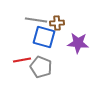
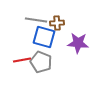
gray pentagon: moved 5 px up
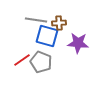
brown cross: moved 2 px right
blue square: moved 3 px right, 1 px up
red line: rotated 24 degrees counterclockwise
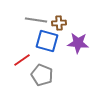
blue square: moved 5 px down
gray pentagon: moved 1 px right, 13 px down
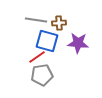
red line: moved 15 px right, 3 px up
gray pentagon: rotated 30 degrees counterclockwise
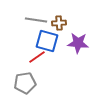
gray pentagon: moved 17 px left, 8 px down
